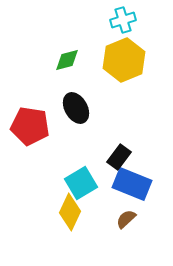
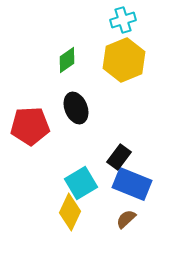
green diamond: rotated 20 degrees counterclockwise
black ellipse: rotated 8 degrees clockwise
red pentagon: rotated 12 degrees counterclockwise
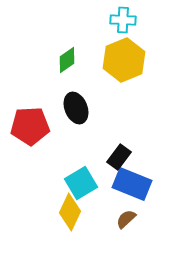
cyan cross: rotated 20 degrees clockwise
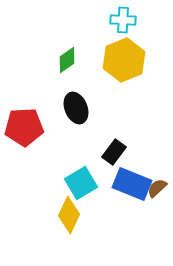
red pentagon: moved 6 px left, 1 px down
black rectangle: moved 5 px left, 5 px up
yellow diamond: moved 1 px left, 3 px down
brown semicircle: moved 31 px right, 31 px up
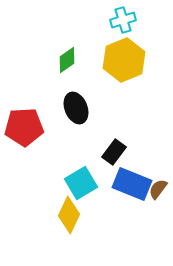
cyan cross: rotated 20 degrees counterclockwise
brown semicircle: moved 1 px right, 1 px down; rotated 10 degrees counterclockwise
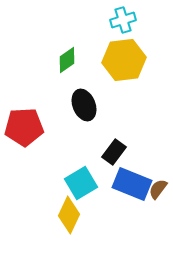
yellow hexagon: rotated 15 degrees clockwise
black ellipse: moved 8 px right, 3 px up
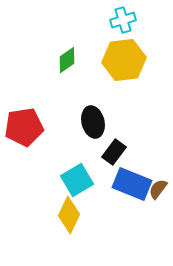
black ellipse: moved 9 px right, 17 px down; rotated 8 degrees clockwise
red pentagon: rotated 6 degrees counterclockwise
cyan square: moved 4 px left, 3 px up
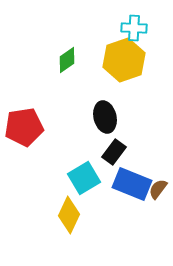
cyan cross: moved 11 px right, 8 px down; rotated 20 degrees clockwise
yellow hexagon: rotated 12 degrees counterclockwise
black ellipse: moved 12 px right, 5 px up
cyan square: moved 7 px right, 2 px up
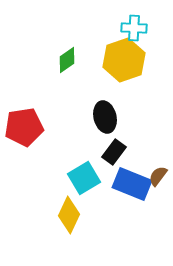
brown semicircle: moved 13 px up
